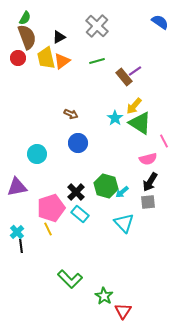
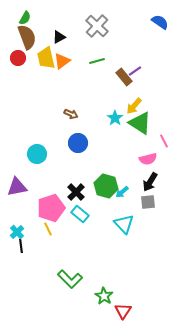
cyan triangle: moved 1 px down
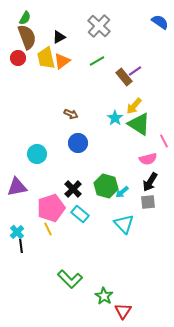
gray cross: moved 2 px right
green line: rotated 14 degrees counterclockwise
green triangle: moved 1 px left, 1 px down
black cross: moved 3 px left, 3 px up
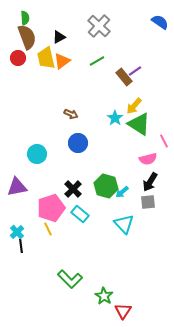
green semicircle: rotated 32 degrees counterclockwise
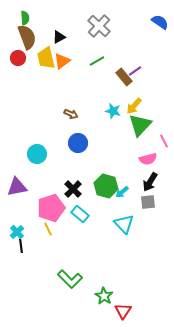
cyan star: moved 2 px left, 7 px up; rotated 21 degrees counterclockwise
green triangle: moved 1 px right, 1 px down; rotated 40 degrees clockwise
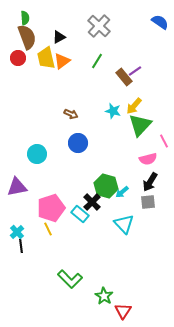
green line: rotated 28 degrees counterclockwise
black cross: moved 19 px right, 13 px down
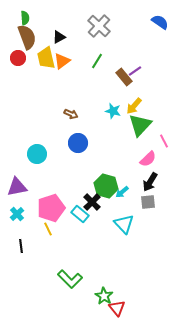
pink semicircle: rotated 30 degrees counterclockwise
cyan cross: moved 18 px up
red triangle: moved 6 px left, 3 px up; rotated 12 degrees counterclockwise
